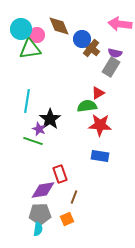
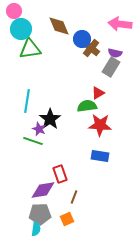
pink circle: moved 23 px left, 24 px up
cyan semicircle: moved 2 px left
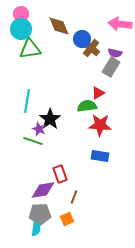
pink circle: moved 7 px right, 3 px down
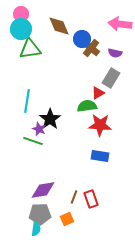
gray rectangle: moved 11 px down
red rectangle: moved 31 px right, 25 px down
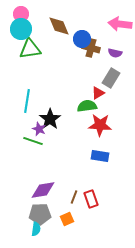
brown cross: rotated 24 degrees counterclockwise
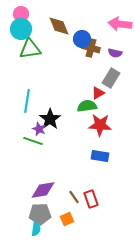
brown line: rotated 56 degrees counterclockwise
